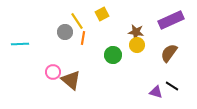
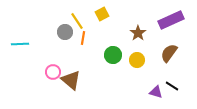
brown star: moved 2 px right, 1 px down; rotated 28 degrees clockwise
yellow circle: moved 15 px down
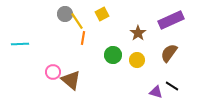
gray circle: moved 18 px up
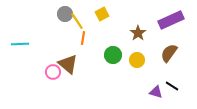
brown triangle: moved 3 px left, 16 px up
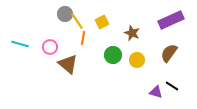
yellow square: moved 8 px down
brown star: moved 6 px left; rotated 14 degrees counterclockwise
cyan line: rotated 18 degrees clockwise
pink circle: moved 3 px left, 25 px up
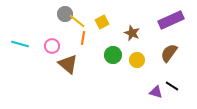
yellow line: rotated 18 degrees counterclockwise
pink circle: moved 2 px right, 1 px up
